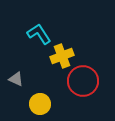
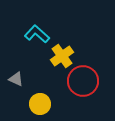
cyan L-shape: moved 2 px left; rotated 15 degrees counterclockwise
yellow cross: rotated 15 degrees counterclockwise
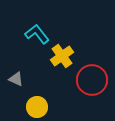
cyan L-shape: rotated 10 degrees clockwise
red circle: moved 9 px right, 1 px up
yellow circle: moved 3 px left, 3 px down
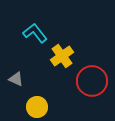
cyan L-shape: moved 2 px left, 1 px up
red circle: moved 1 px down
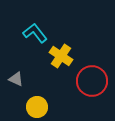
yellow cross: moved 1 px left; rotated 20 degrees counterclockwise
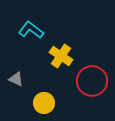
cyan L-shape: moved 4 px left, 3 px up; rotated 15 degrees counterclockwise
yellow circle: moved 7 px right, 4 px up
